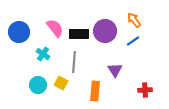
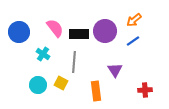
orange arrow: rotated 91 degrees counterclockwise
orange rectangle: moved 1 px right; rotated 12 degrees counterclockwise
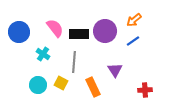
orange rectangle: moved 3 px left, 4 px up; rotated 18 degrees counterclockwise
